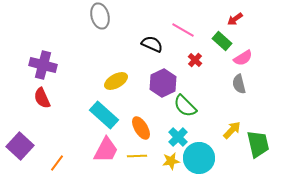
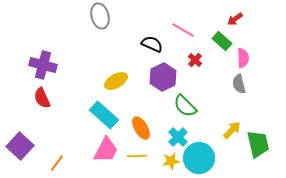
pink semicircle: rotated 60 degrees counterclockwise
purple hexagon: moved 6 px up
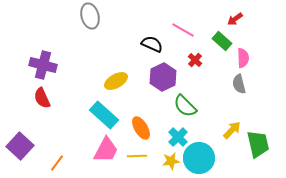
gray ellipse: moved 10 px left
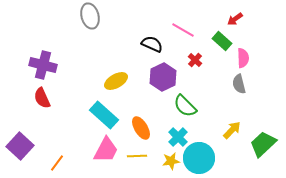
green trapezoid: moved 5 px right; rotated 120 degrees counterclockwise
